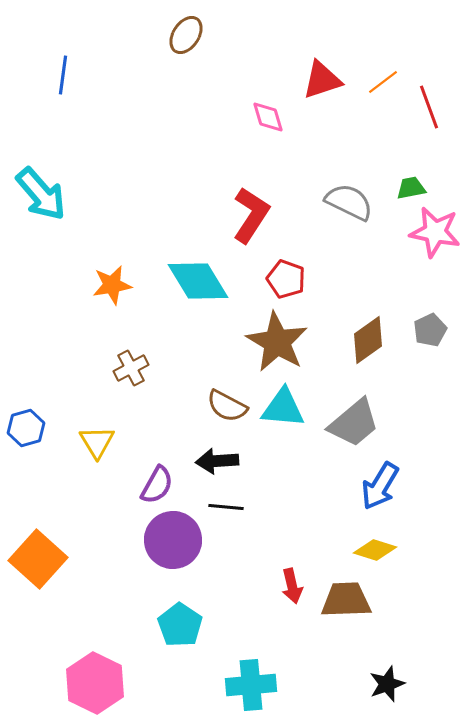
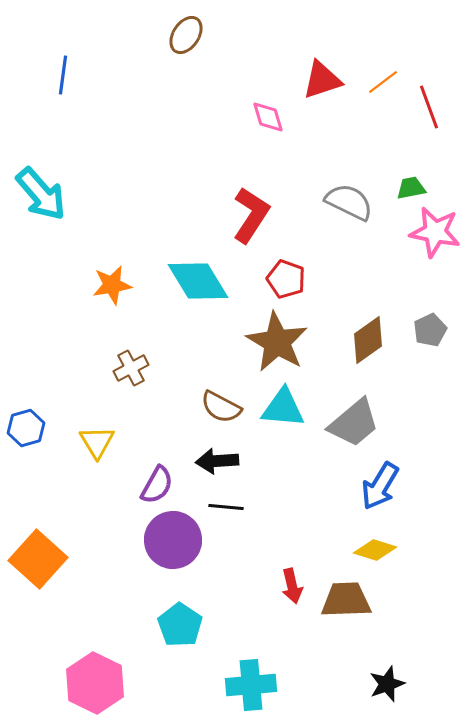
brown semicircle: moved 6 px left, 1 px down
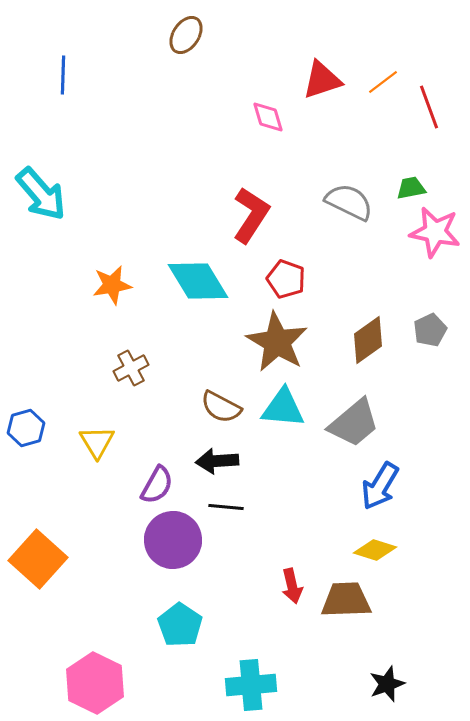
blue line: rotated 6 degrees counterclockwise
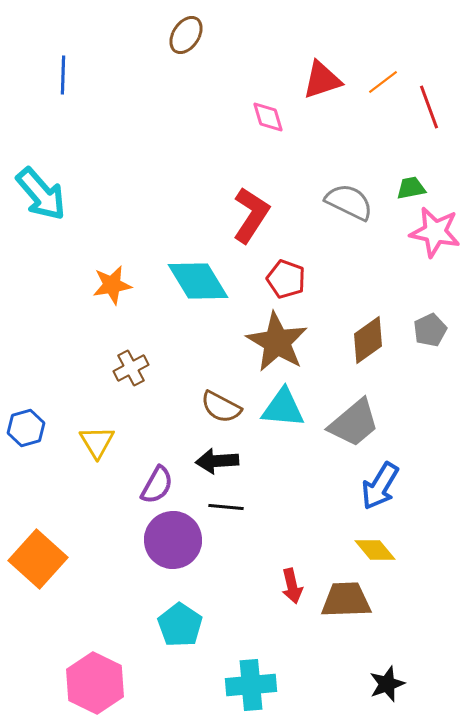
yellow diamond: rotated 33 degrees clockwise
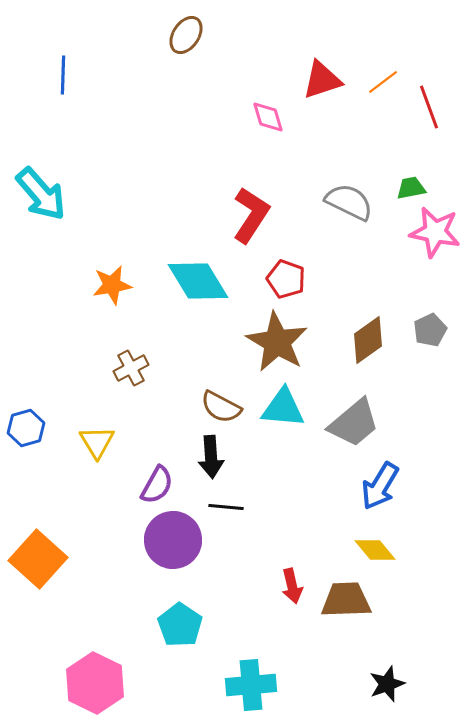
black arrow: moved 6 px left, 4 px up; rotated 90 degrees counterclockwise
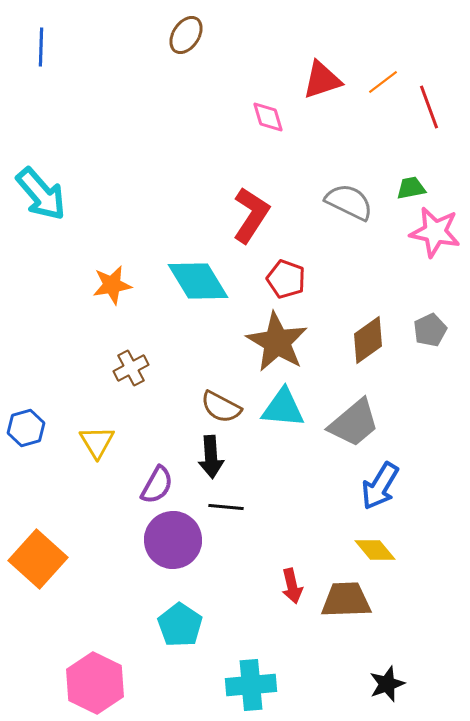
blue line: moved 22 px left, 28 px up
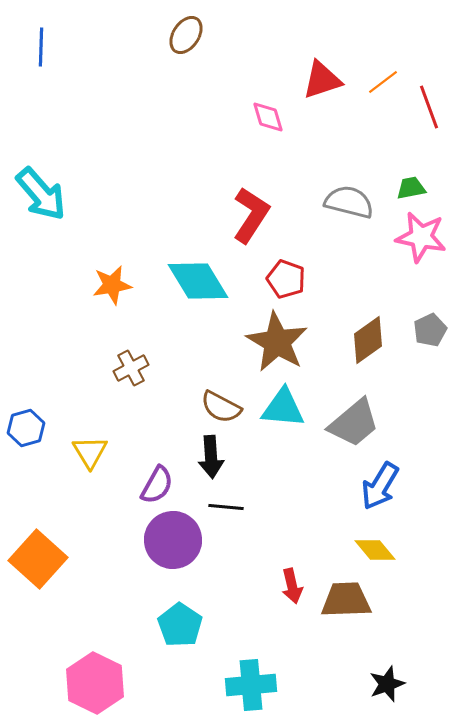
gray semicircle: rotated 12 degrees counterclockwise
pink star: moved 14 px left, 5 px down
yellow triangle: moved 7 px left, 10 px down
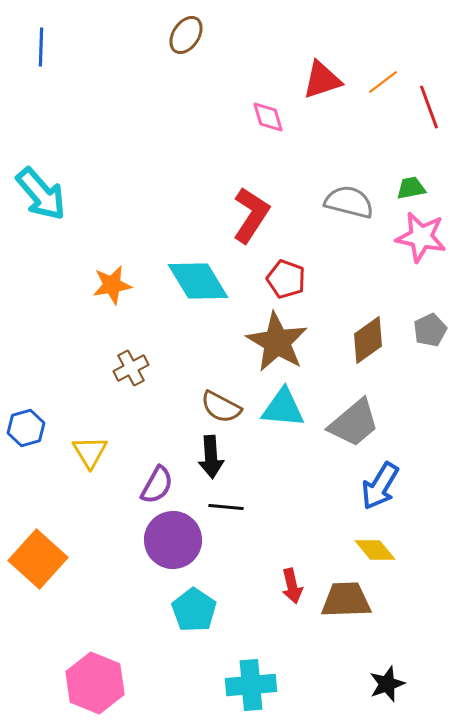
cyan pentagon: moved 14 px right, 15 px up
pink hexagon: rotated 4 degrees counterclockwise
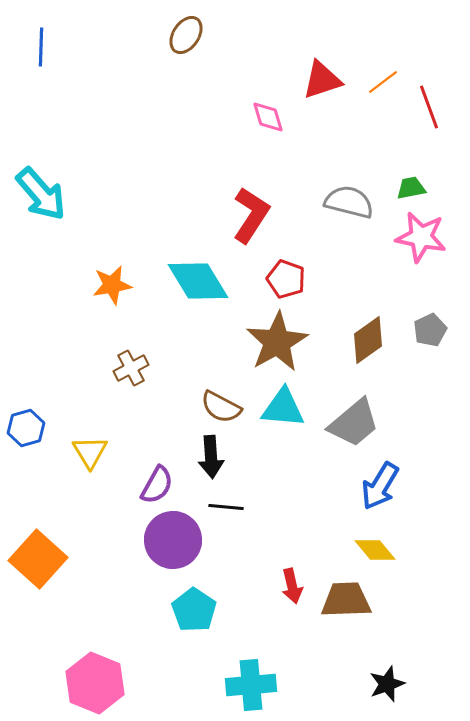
brown star: rotated 12 degrees clockwise
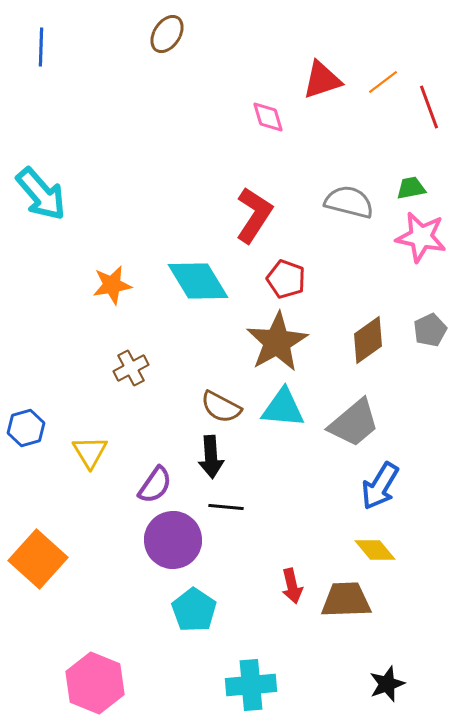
brown ellipse: moved 19 px left, 1 px up
red L-shape: moved 3 px right
purple semicircle: moved 2 px left; rotated 6 degrees clockwise
